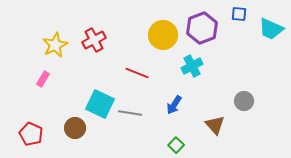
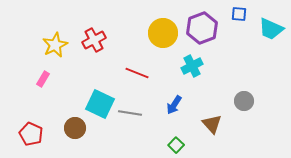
yellow circle: moved 2 px up
brown triangle: moved 3 px left, 1 px up
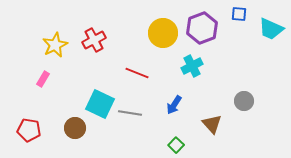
red pentagon: moved 2 px left, 4 px up; rotated 15 degrees counterclockwise
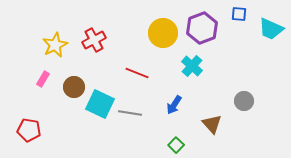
cyan cross: rotated 20 degrees counterclockwise
brown circle: moved 1 px left, 41 px up
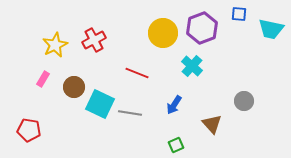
cyan trapezoid: rotated 12 degrees counterclockwise
green square: rotated 21 degrees clockwise
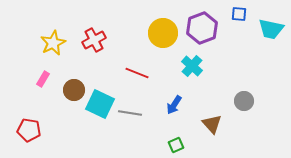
yellow star: moved 2 px left, 2 px up
brown circle: moved 3 px down
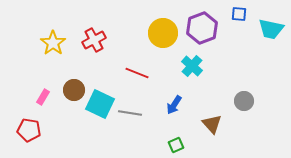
yellow star: rotated 10 degrees counterclockwise
pink rectangle: moved 18 px down
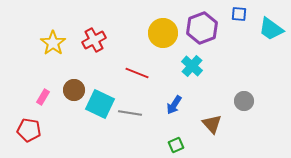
cyan trapezoid: rotated 24 degrees clockwise
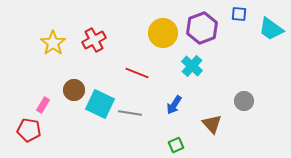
pink rectangle: moved 8 px down
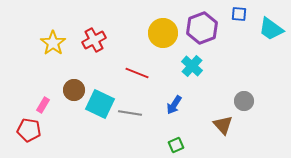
brown triangle: moved 11 px right, 1 px down
